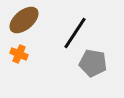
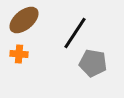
orange cross: rotated 18 degrees counterclockwise
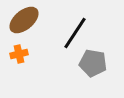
orange cross: rotated 18 degrees counterclockwise
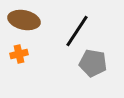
brown ellipse: rotated 52 degrees clockwise
black line: moved 2 px right, 2 px up
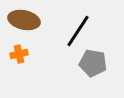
black line: moved 1 px right
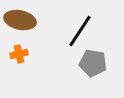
brown ellipse: moved 4 px left
black line: moved 2 px right
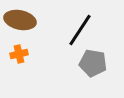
black line: moved 1 px up
